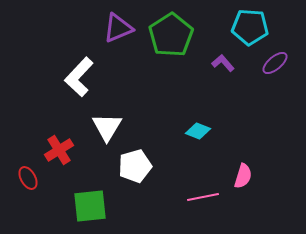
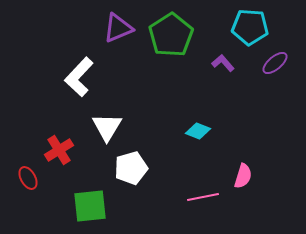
white pentagon: moved 4 px left, 2 px down
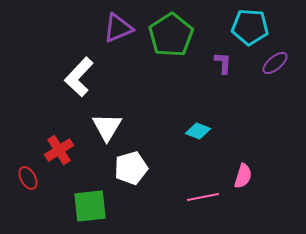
purple L-shape: rotated 45 degrees clockwise
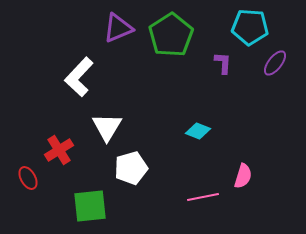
purple ellipse: rotated 12 degrees counterclockwise
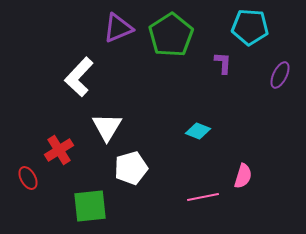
purple ellipse: moved 5 px right, 12 px down; rotated 12 degrees counterclockwise
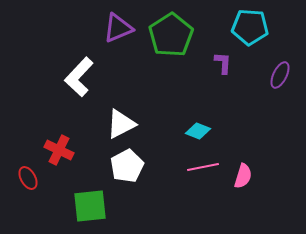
white triangle: moved 14 px right, 3 px up; rotated 32 degrees clockwise
red cross: rotated 32 degrees counterclockwise
white pentagon: moved 4 px left, 2 px up; rotated 12 degrees counterclockwise
pink line: moved 30 px up
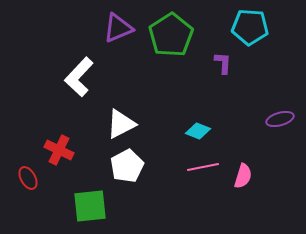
purple ellipse: moved 44 px down; rotated 48 degrees clockwise
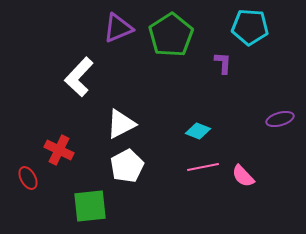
pink semicircle: rotated 120 degrees clockwise
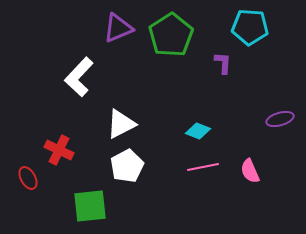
pink semicircle: moved 7 px right, 5 px up; rotated 20 degrees clockwise
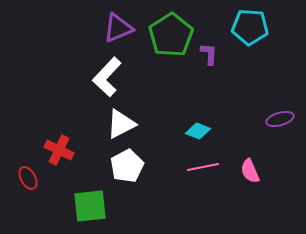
purple L-shape: moved 14 px left, 9 px up
white L-shape: moved 28 px right
